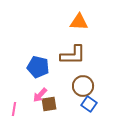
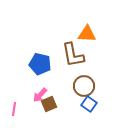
orange triangle: moved 8 px right, 12 px down
brown L-shape: rotated 80 degrees clockwise
blue pentagon: moved 2 px right, 3 px up
brown circle: moved 1 px right
brown square: rotated 14 degrees counterclockwise
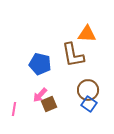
brown circle: moved 4 px right, 4 px down
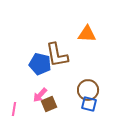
brown L-shape: moved 16 px left
blue square: rotated 21 degrees counterclockwise
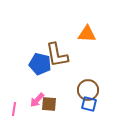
pink arrow: moved 3 px left, 5 px down
brown square: rotated 28 degrees clockwise
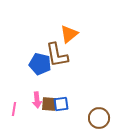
orange triangle: moved 18 px left; rotated 42 degrees counterclockwise
brown circle: moved 11 px right, 28 px down
pink arrow: rotated 49 degrees counterclockwise
blue square: moved 28 px left; rotated 21 degrees counterclockwise
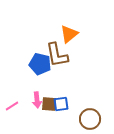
pink line: moved 2 px left, 3 px up; rotated 48 degrees clockwise
brown circle: moved 9 px left, 1 px down
